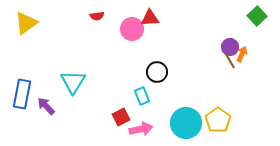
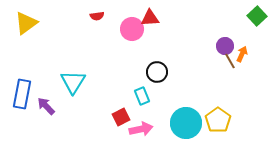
purple circle: moved 5 px left, 1 px up
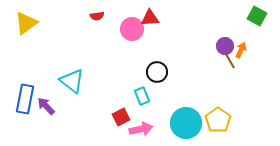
green square: rotated 18 degrees counterclockwise
orange arrow: moved 1 px left, 4 px up
cyan triangle: moved 1 px left, 1 px up; rotated 24 degrees counterclockwise
blue rectangle: moved 3 px right, 5 px down
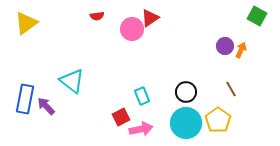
red triangle: rotated 30 degrees counterclockwise
brown line: moved 1 px right, 28 px down
black circle: moved 29 px right, 20 px down
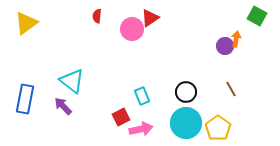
red semicircle: rotated 104 degrees clockwise
orange arrow: moved 5 px left, 11 px up; rotated 14 degrees counterclockwise
purple arrow: moved 17 px right
yellow pentagon: moved 8 px down
